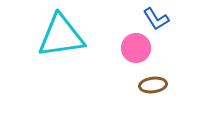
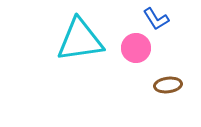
cyan triangle: moved 19 px right, 4 px down
brown ellipse: moved 15 px right
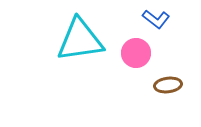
blue L-shape: rotated 20 degrees counterclockwise
pink circle: moved 5 px down
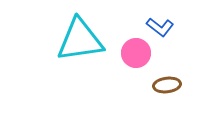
blue L-shape: moved 4 px right, 8 px down
brown ellipse: moved 1 px left
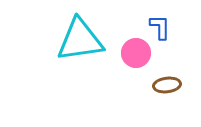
blue L-shape: rotated 128 degrees counterclockwise
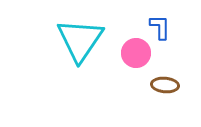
cyan triangle: rotated 48 degrees counterclockwise
brown ellipse: moved 2 px left; rotated 12 degrees clockwise
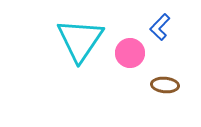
blue L-shape: rotated 136 degrees counterclockwise
pink circle: moved 6 px left
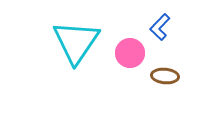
cyan triangle: moved 4 px left, 2 px down
brown ellipse: moved 9 px up
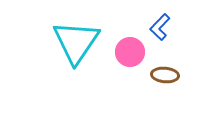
pink circle: moved 1 px up
brown ellipse: moved 1 px up
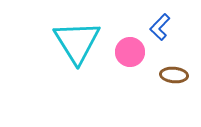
cyan triangle: moved 1 px right; rotated 6 degrees counterclockwise
brown ellipse: moved 9 px right
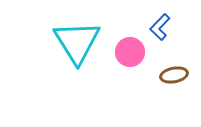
brown ellipse: rotated 16 degrees counterclockwise
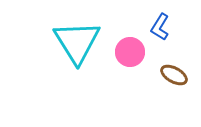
blue L-shape: rotated 12 degrees counterclockwise
brown ellipse: rotated 40 degrees clockwise
